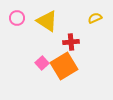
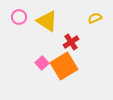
pink circle: moved 2 px right, 1 px up
red cross: rotated 28 degrees counterclockwise
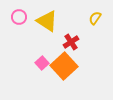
yellow semicircle: rotated 32 degrees counterclockwise
orange square: rotated 12 degrees counterclockwise
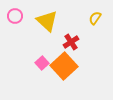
pink circle: moved 4 px left, 1 px up
yellow triangle: rotated 10 degrees clockwise
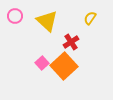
yellow semicircle: moved 5 px left
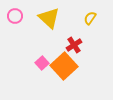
yellow triangle: moved 2 px right, 3 px up
red cross: moved 3 px right, 3 px down
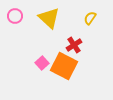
orange square: rotated 20 degrees counterclockwise
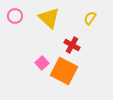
red cross: moved 2 px left; rotated 28 degrees counterclockwise
orange square: moved 5 px down
